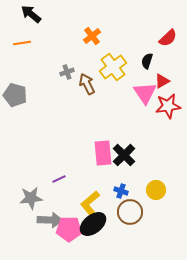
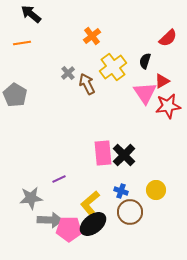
black semicircle: moved 2 px left
gray cross: moved 1 px right, 1 px down; rotated 24 degrees counterclockwise
gray pentagon: rotated 15 degrees clockwise
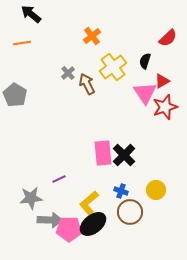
red star: moved 3 px left, 1 px down; rotated 10 degrees counterclockwise
yellow L-shape: moved 1 px left
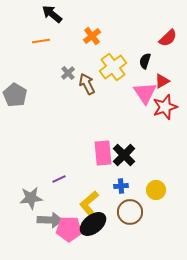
black arrow: moved 21 px right
orange line: moved 19 px right, 2 px up
blue cross: moved 5 px up; rotated 24 degrees counterclockwise
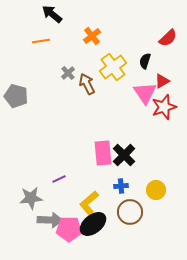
gray pentagon: moved 1 px right, 1 px down; rotated 15 degrees counterclockwise
red star: moved 1 px left
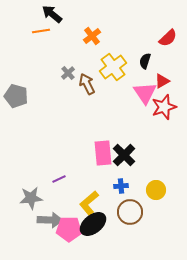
orange line: moved 10 px up
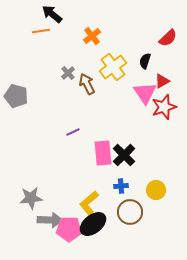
purple line: moved 14 px right, 47 px up
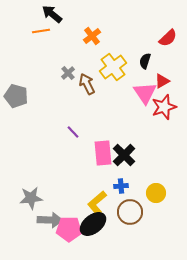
purple line: rotated 72 degrees clockwise
yellow circle: moved 3 px down
yellow L-shape: moved 8 px right
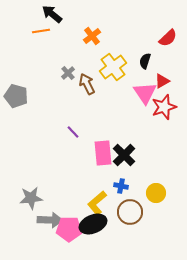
blue cross: rotated 16 degrees clockwise
black ellipse: rotated 16 degrees clockwise
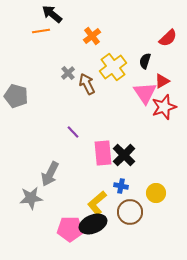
gray arrow: moved 46 px up; rotated 115 degrees clockwise
pink pentagon: moved 1 px right
